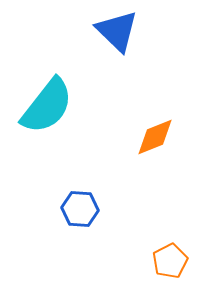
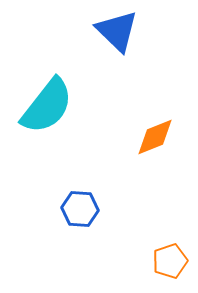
orange pentagon: rotated 8 degrees clockwise
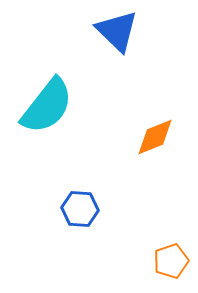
orange pentagon: moved 1 px right
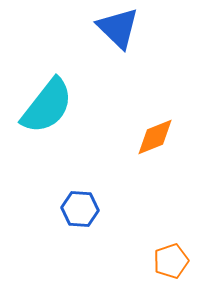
blue triangle: moved 1 px right, 3 px up
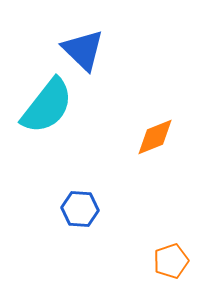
blue triangle: moved 35 px left, 22 px down
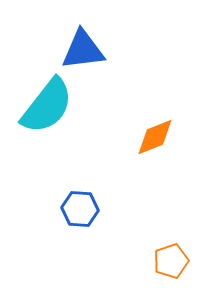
blue triangle: rotated 51 degrees counterclockwise
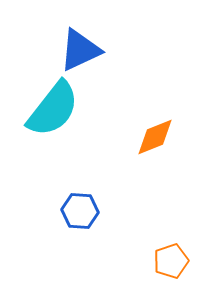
blue triangle: moved 3 px left; rotated 18 degrees counterclockwise
cyan semicircle: moved 6 px right, 3 px down
blue hexagon: moved 2 px down
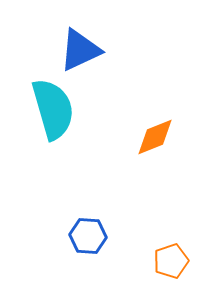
cyan semicircle: rotated 54 degrees counterclockwise
blue hexagon: moved 8 px right, 25 px down
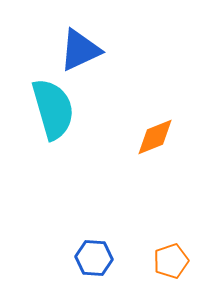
blue hexagon: moved 6 px right, 22 px down
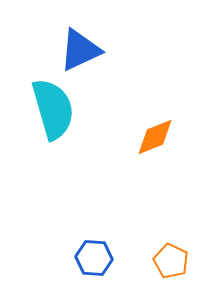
orange pentagon: rotated 28 degrees counterclockwise
